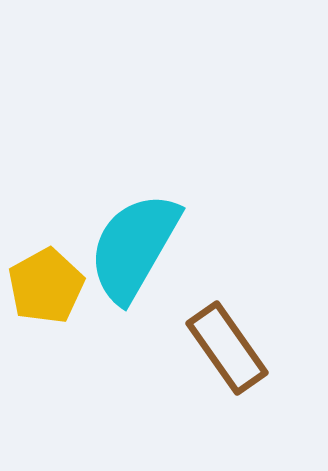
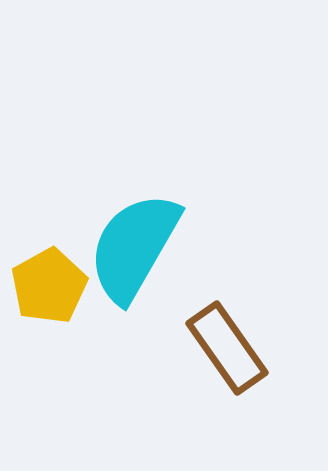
yellow pentagon: moved 3 px right
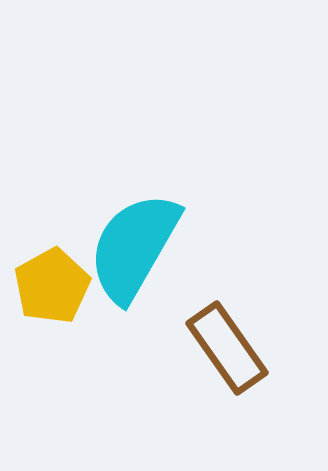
yellow pentagon: moved 3 px right
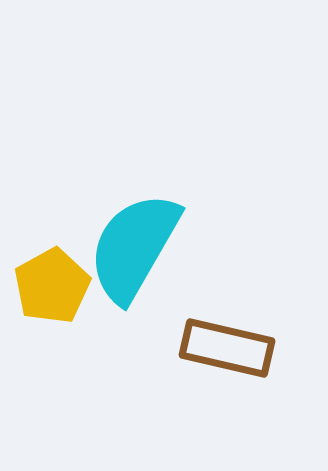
brown rectangle: rotated 42 degrees counterclockwise
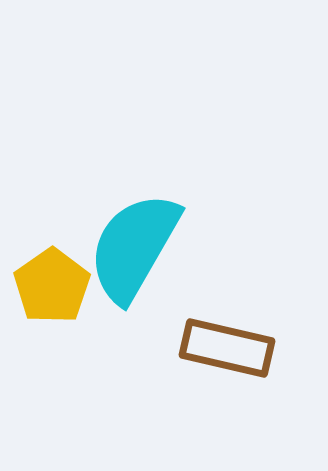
yellow pentagon: rotated 6 degrees counterclockwise
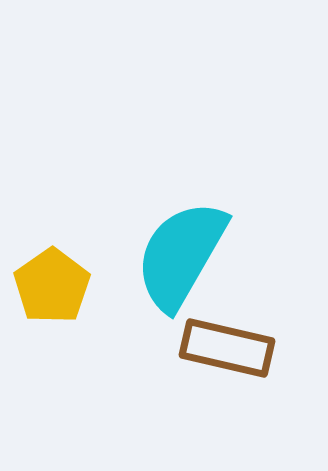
cyan semicircle: moved 47 px right, 8 px down
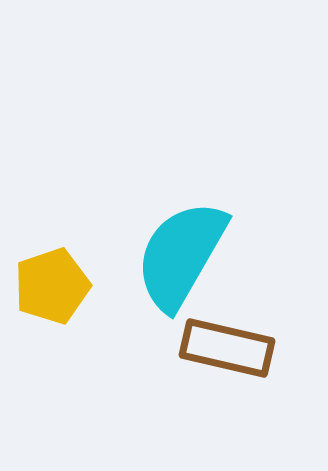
yellow pentagon: rotated 16 degrees clockwise
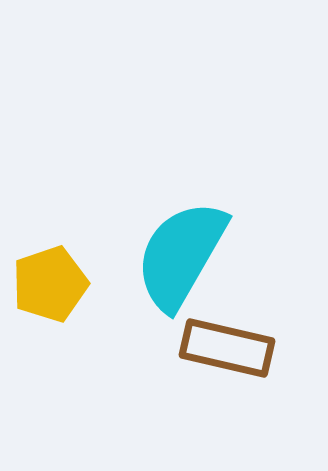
yellow pentagon: moved 2 px left, 2 px up
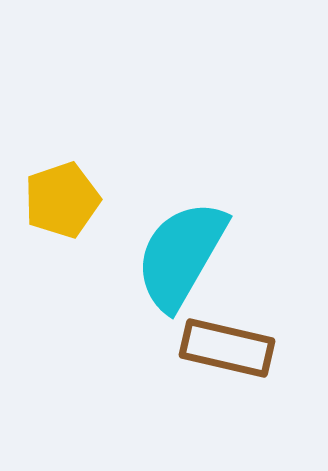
yellow pentagon: moved 12 px right, 84 px up
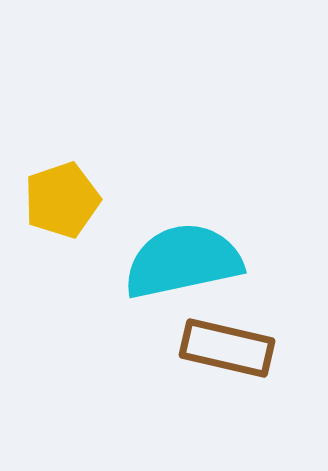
cyan semicircle: moved 2 px right, 6 px down; rotated 48 degrees clockwise
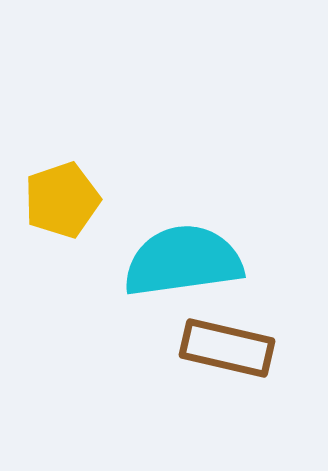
cyan semicircle: rotated 4 degrees clockwise
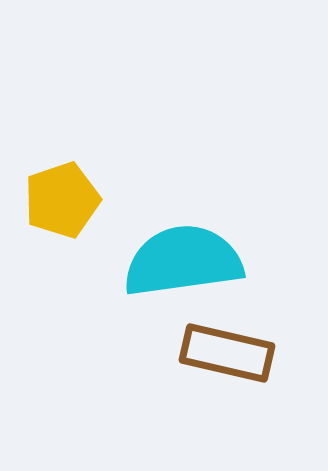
brown rectangle: moved 5 px down
